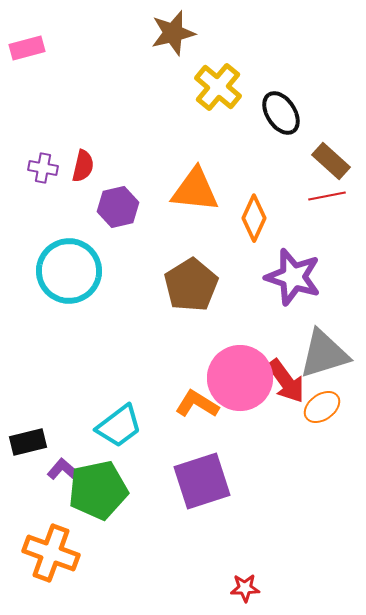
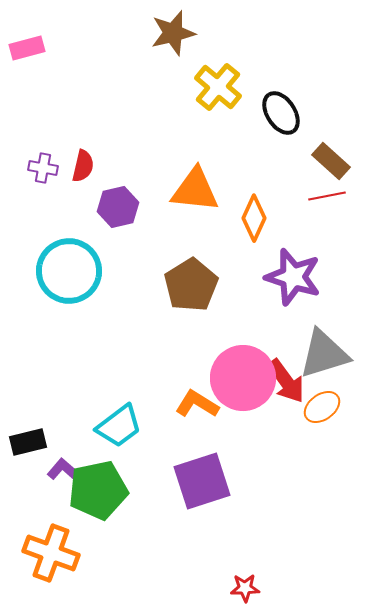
pink circle: moved 3 px right
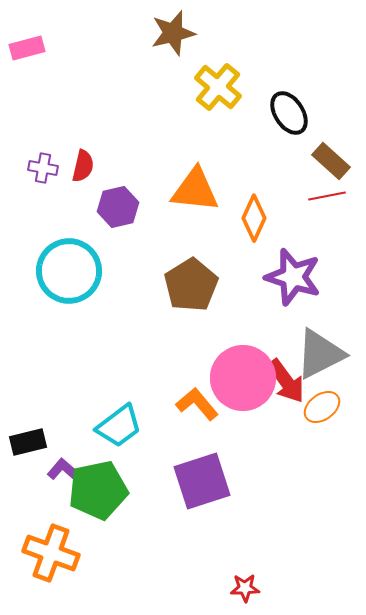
black ellipse: moved 8 px right
gray triangle: moved 4 px left; rotated 10 degrees counterclockwise
orange L-shape: rotated 18 degrees clockwise
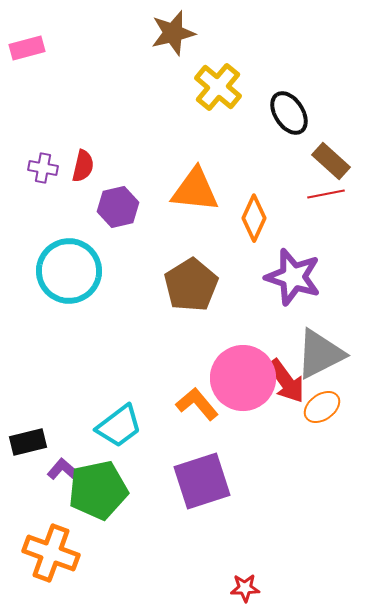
red line: moved 1 px left, 2 px up
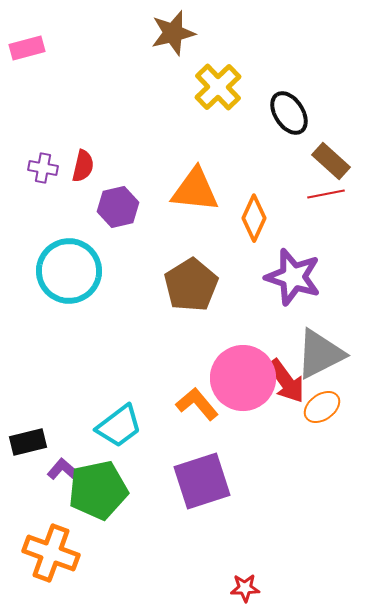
yellow cross: rotated 6 degrees clockwise
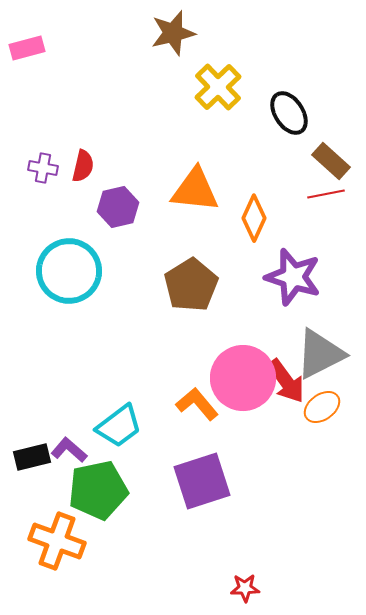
black rectangle: moved 4 px right, 15 px down
purple L-shape: moved 4 px right, 21 px up
orange cross: moved 6 px right, 12 px up
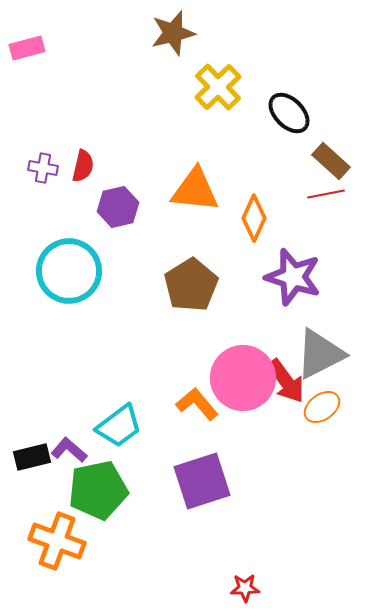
black ellipse: rotated 12 degrees counterclockwise
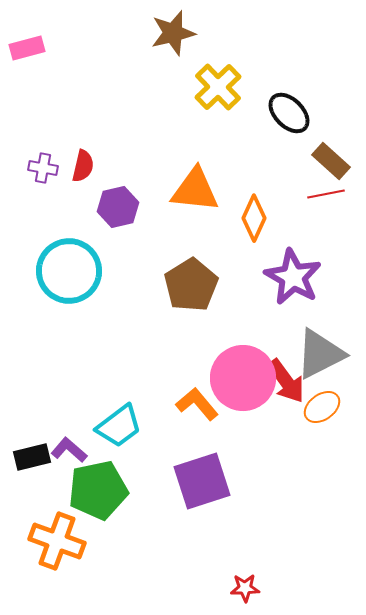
purple star: rotated 12 degrees clockwise
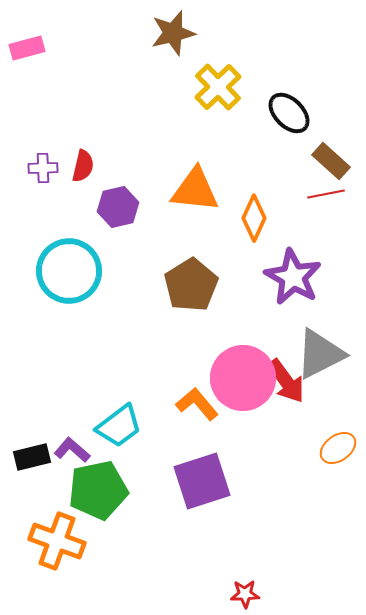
purple cross: rotated 12 degrees counterclockwise
orange ellipse: moved 16 px right, 41 px down
purple L-shape: moved 3 px right
red star: moved 6 px down
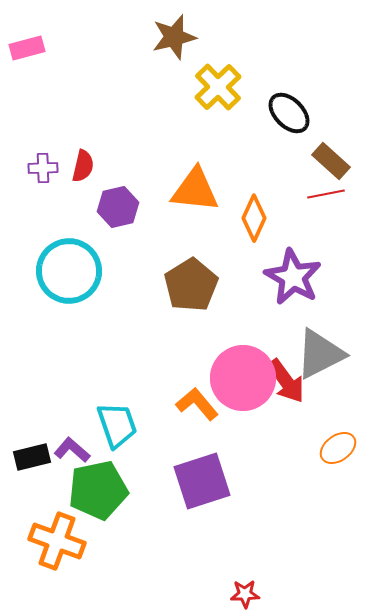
brown star: moved 1 px right, 4 px down
cyan trapezoid: moved 2 px left, 1 px up; rotated 72 degrees counterclockwise
